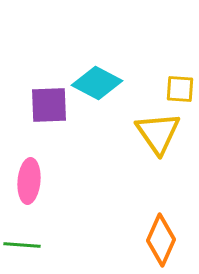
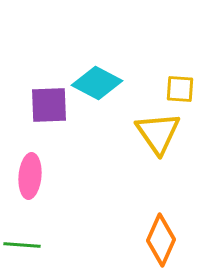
pink ellipse: moved 1 px right, 5 px up
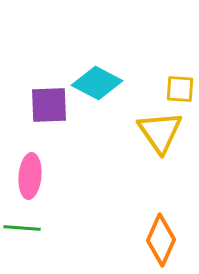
yellow triangle: moved 2 px right, 1 px up
green line: moved 17 px up
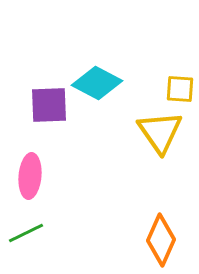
green line: moved 4 px right, 5 px down; rotated 30 degrees counterclockwise
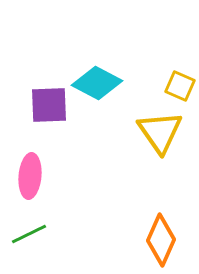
yellow square: moved 3 px up; rotated 20 degrees clockwise
green line: moved 3 px right, 1 px down
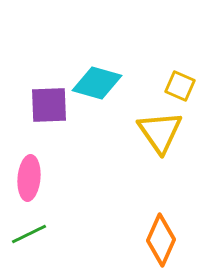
cyan diamond: rotated 12 degrees counterclockwise
pink ellipse: moved 1 px left, 2 px down
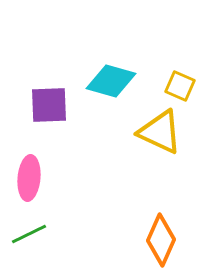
cyan diamond: moved 14 px right, 2 px up
yellow triangle: rotated 30 degrees counterclockwise
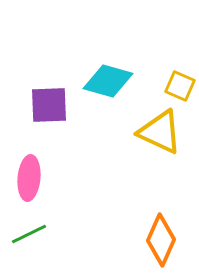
cyan diamond: moved 3 px left
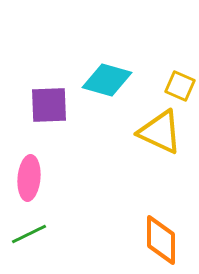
cyan diamond: moved 1 px left, 1 px up
orange diamond: rotated 24 degrees counterclockwise
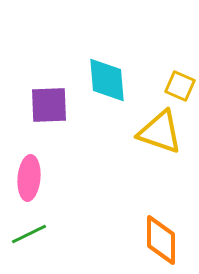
cyan diamond: rotated 69 degrees clockwise
yellow triangle: rotated 6 degrees counterclockwise
